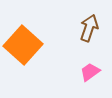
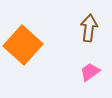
brown arrow: rotated 12 degrees counterclockwise
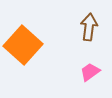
brown arrow: moved 1 px up
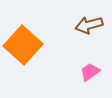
brown arrow: moved 2 px up; rotated 112 degrees counterclockwise
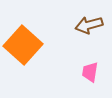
pink trapezoid: rotated 45 degrees counterclockwise
